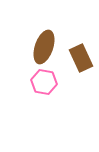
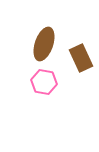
brown ellipse: moved 3 px up
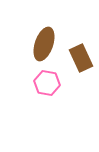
pink hexagon: moved 3 px right, 1 px down
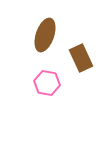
brown ellipse: moved 1 px right, 9 px up
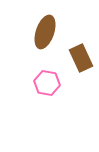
brown ellipse: moved 3 px up
